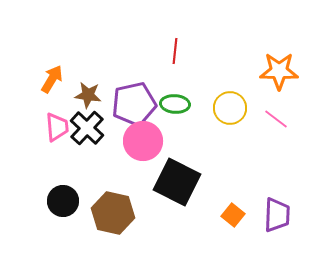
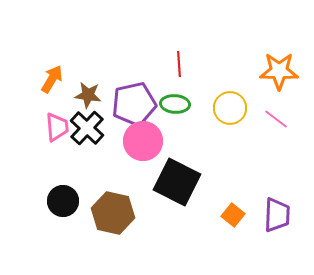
red line: moved 4 px right, 13 px down; rotated 10 degrees counterclockwise
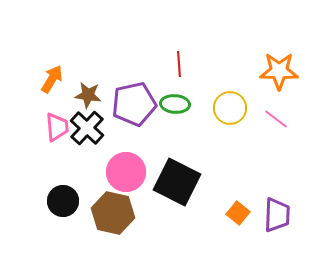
pink circle: moved 17 px left, 31 px down
orange square: moved 5 px right, 2 px up
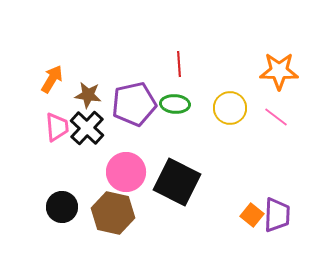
pink line: moved 2 px up
black circle: moved 1 px left, 6 px down
orange square: moved 14 px right, 2 px down
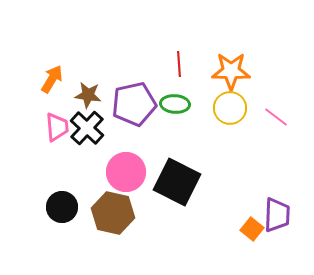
orange star: moved 48 px left
orange square: moved 14 px down
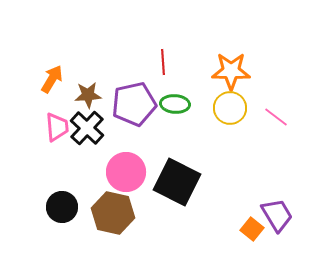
red line: moved 16 px left, 2 px up
brown star: rotated 12 degrees counterclockwise
purple trapezoid: rotated 33 degrees counterclockwise
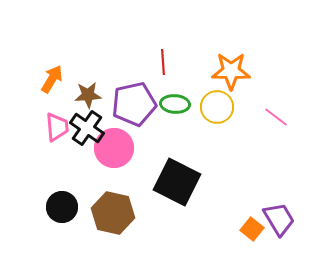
yellow circle: moved 13 px left, 1 px up
black cross: rotated 8 degrees counterclockwise
pink circle: moved 12 px left, 24 px up
purple trapezoid: moved 2 px right, 4 px down
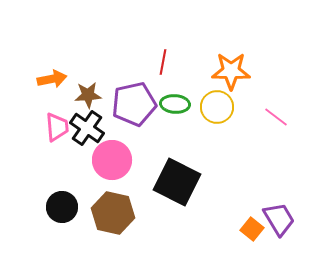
red line: rotated 15 degrees clockwise
orange arrow: rotated 48 degrees clockwise
pink circle: moved 2 px left, 12 px down
